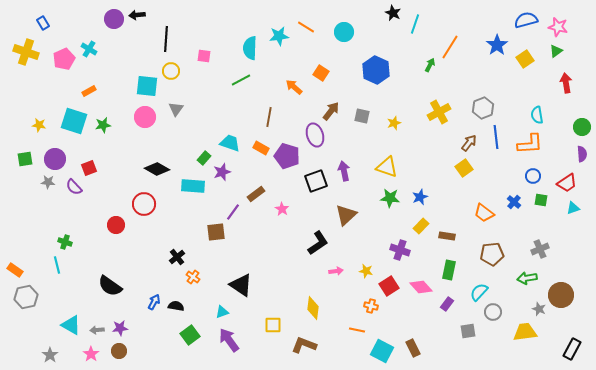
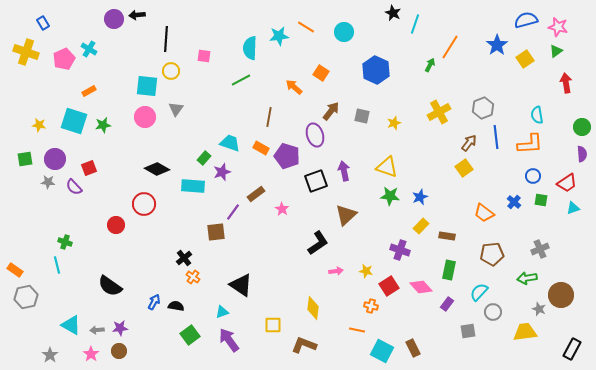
green star at (390, 198): moved 2 px up
black cross at (177, 257): moved 7 px right, 1 px down
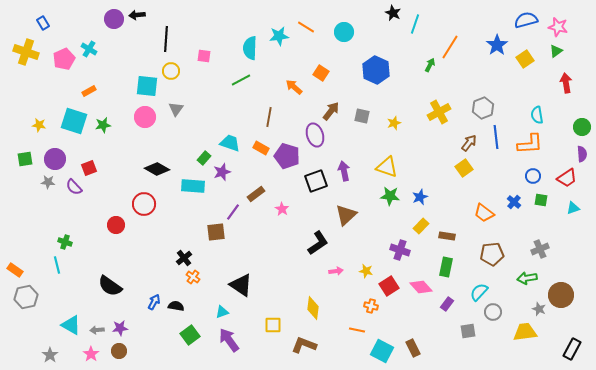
red trapezoid at (567, 183): moved 5 px up
green rectangle at (449, 270): moved 3 px left, 3 px up
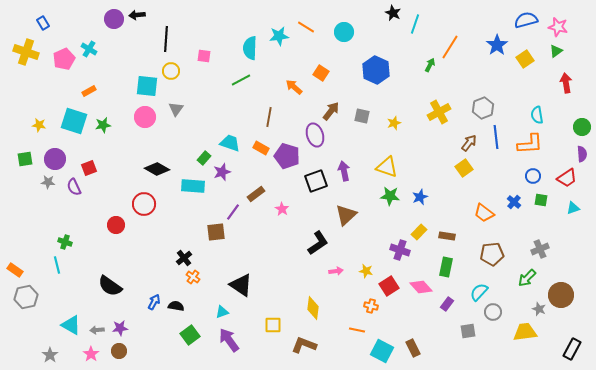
purple semicircle at (74, 187): rotated 18 degrees clockwise
yellow rectangle at (421, 226): moved 2 px left, 6 px down
green arrow at (527, 278): rotated 36 degrees counterclockwise
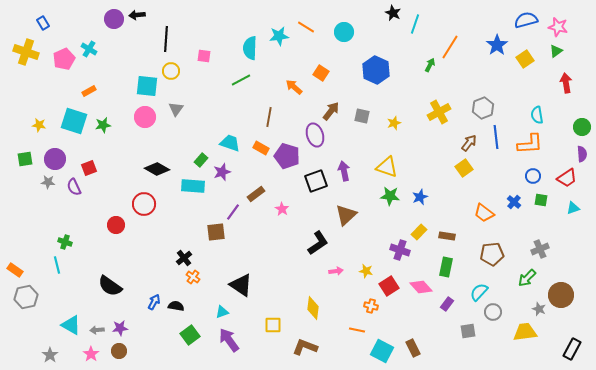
green rectangle at (204, 158): moved 3 px left, 2 px down
brown L-shape at (304, 345): moved 1 px right, 2 px down
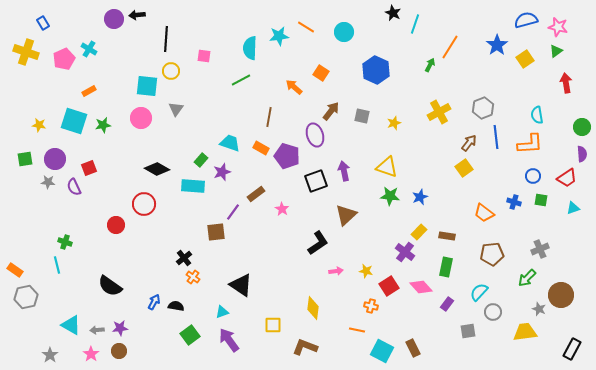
pink circle at (145, 117): moved 4 px left, 1 px down
blue cross at (514, 202): rotated 24 degrees counterclockwise
purple cross at (400, 250): moved 5 px right, 2 px down; rotated 18 degrees clockwise
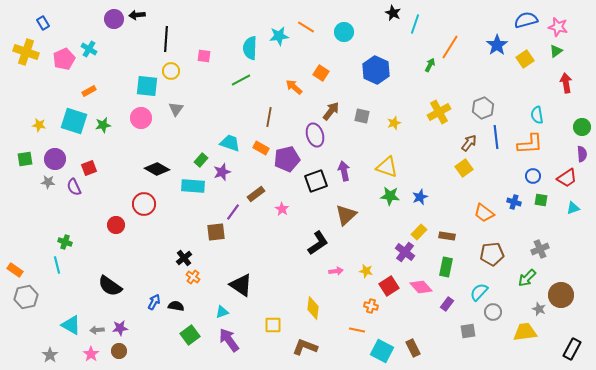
purple pentagon at (287, 156): moved 3 px down; rotated 30 degrees counterclockwise
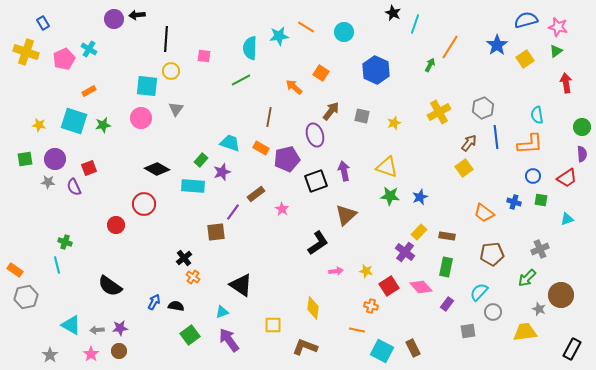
cyan triangle at (573, 208): moved 6 px left, 11 px down
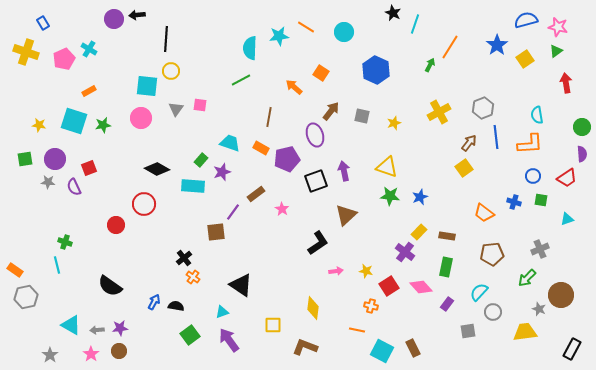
pink square at (204, 56): moved 4 px left, 49 px down
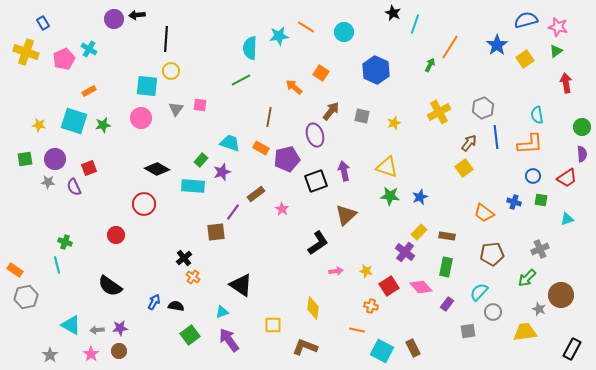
red circle at (116, 225): moved 10 px down
